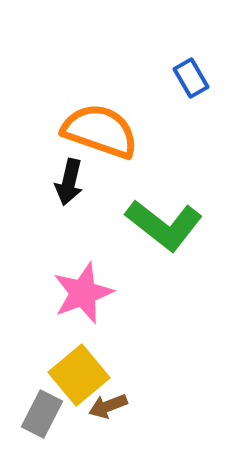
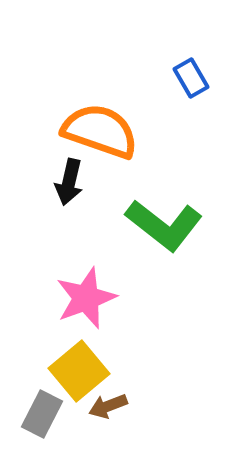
pink star: moved 3 px right, 5 px down
yellow square: moved 4 px up
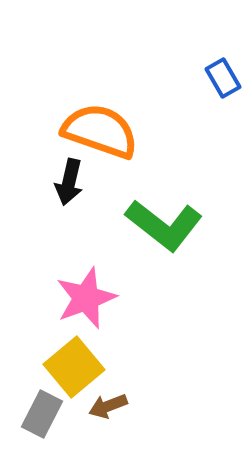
blue rectangle: moved 32 px right
yellow square: moved 5 px left, 4 px up
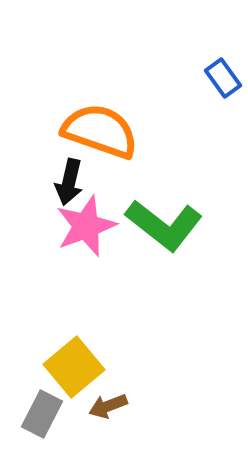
blue rectangle: rotated 6 degrees counterclockwise
pink star: moved 72 px up
